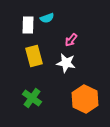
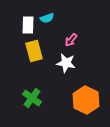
yellow rectangle: moved 5 px up
orange hexagon: moved 1 px right, 1 px down
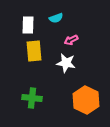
cyan semicircle: moved 9 px right
pink arrow: rotated 24 degrees clockwise
yellow rectangle: rotated 10 degrees clockwise
green cross: rotated 30 degrees counterclockwise
